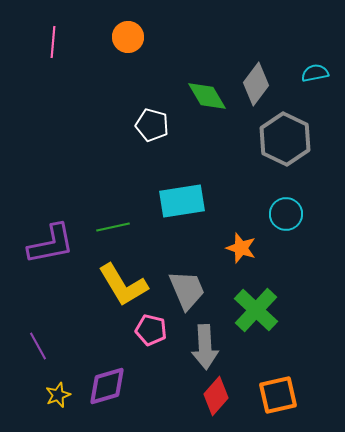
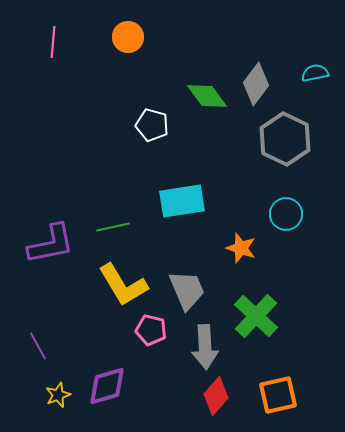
green diamond: rotated 6 degrees counterclockwise
green cross: moved 6 px down
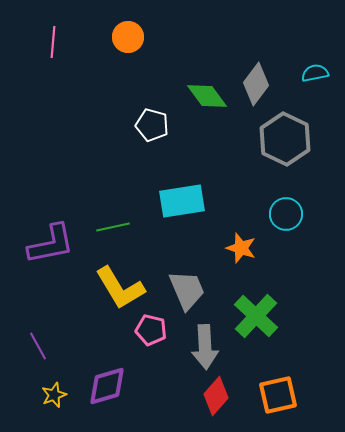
yellow L-shape: moved 3 px left, 3 px down
yellow star: moved 4 px left
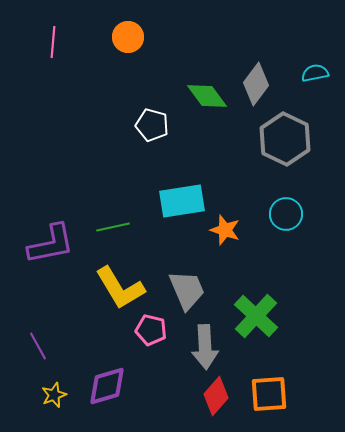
orange star: moved 16 px left, 18 px up
orange square: moved 9 px left, 1 px up; rotated 9 degrees clockwise
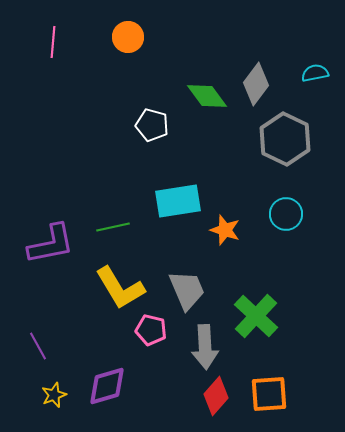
cyan rectangle: moved 4 px left
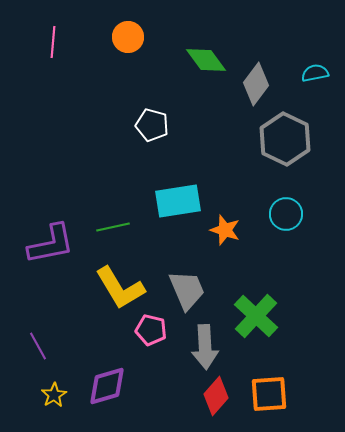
green diamond: moved 1 px left, 36 px up
yellow star: rotated 10 degrees counterclockwise
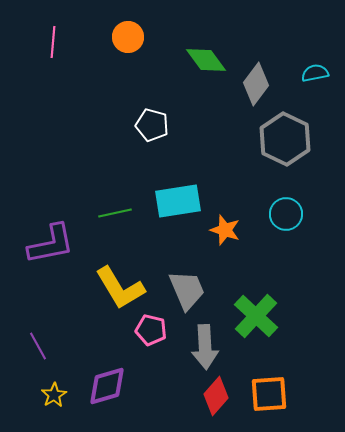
green line: moved 2 px right, 14 px up
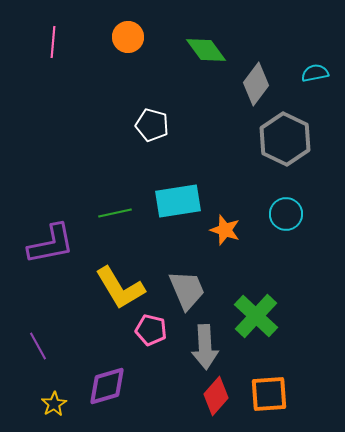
green diamond: moved 10 px up
yellow star: moved 9 px down
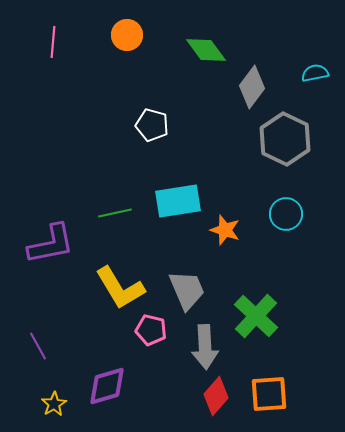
orange circle: moved 1 px left, 2 px up
gray diamond: moved 4 px left, 3 px down
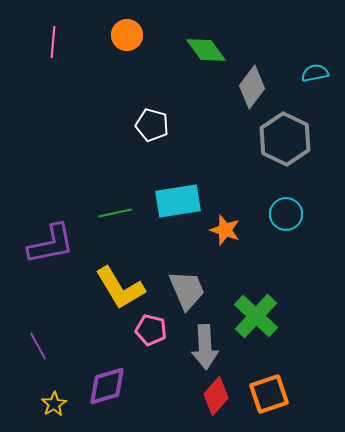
orange square: rotated 15 degrees counterclockwise
